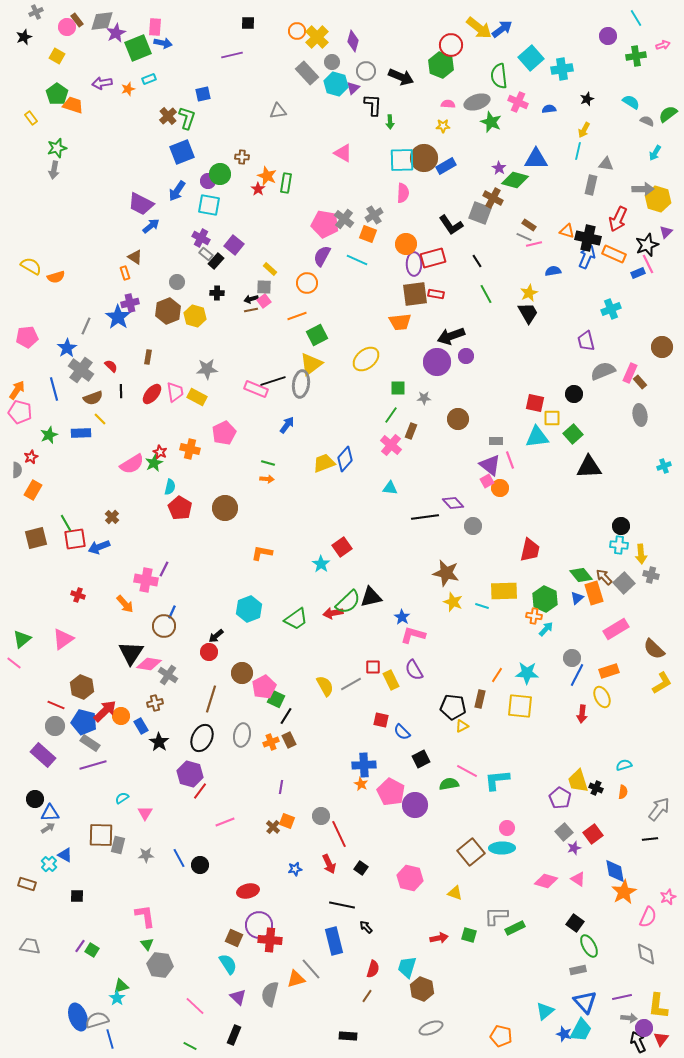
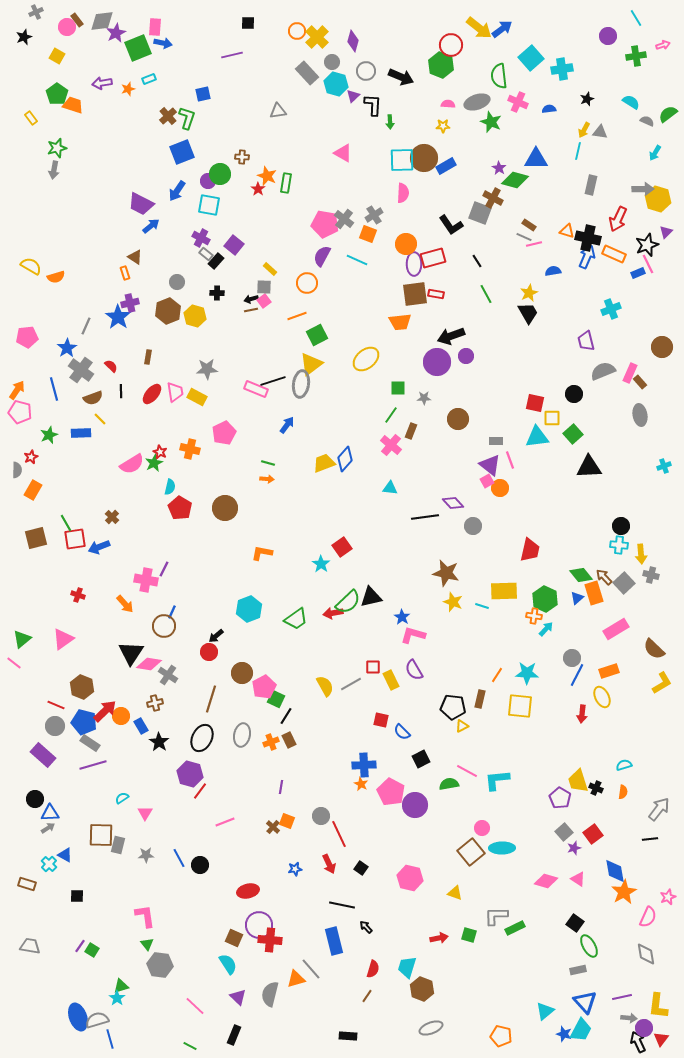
purple triangle at (353, 88): moved 8 px down
gray triangle at (606, 164): moved 6 px left, 32 px up
pink circle at (507, 828): moved 25 px left
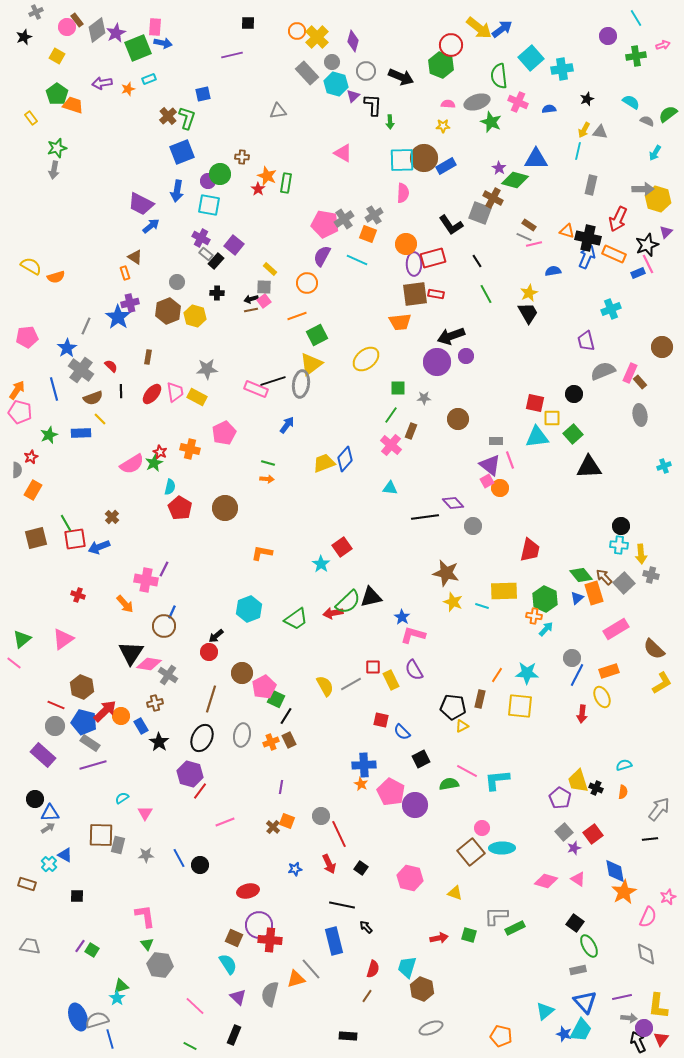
gray diamond at (102, 21): moved 5 px left, 9 px down; rotated 30 degrees counterclockwise
blue arrow at (177, 191): rotated 25 degrees counterclockwise
gray cross at (344, 219): rotated 18 degrees clockwise
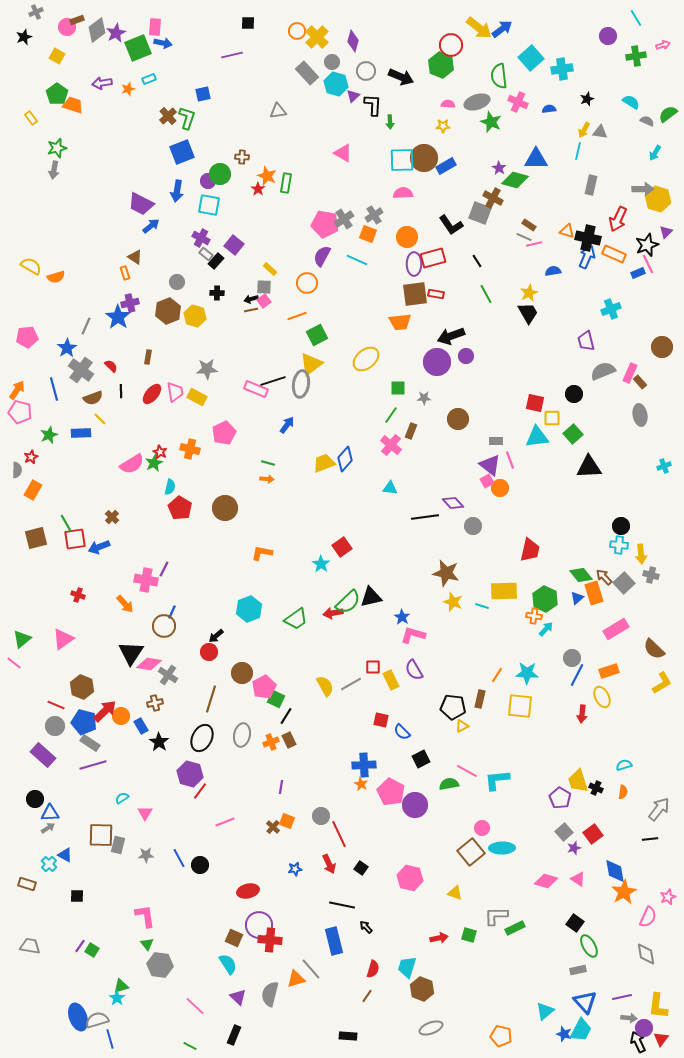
brown rectangle at (77, 20): rotated 72 degrees counterclockwise
pink semicircle at (403, 193): rotated 96 degrees counterclockwise
orange circle at (406, 244): moved 1 px right, 7 px up
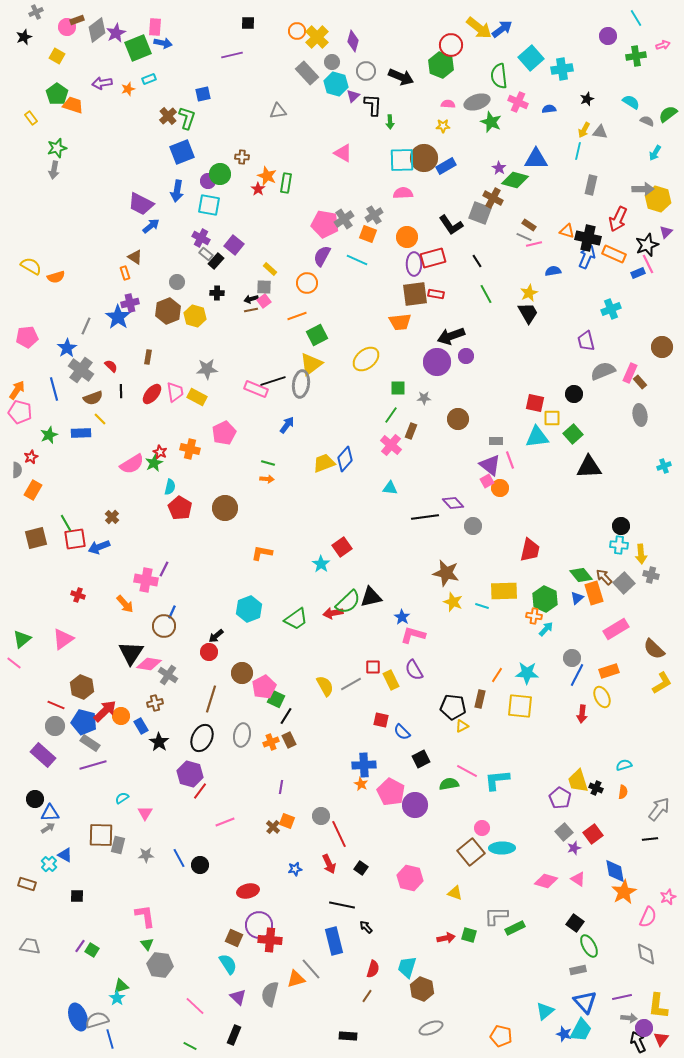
red arrow at (439, 938): moved 7 px right
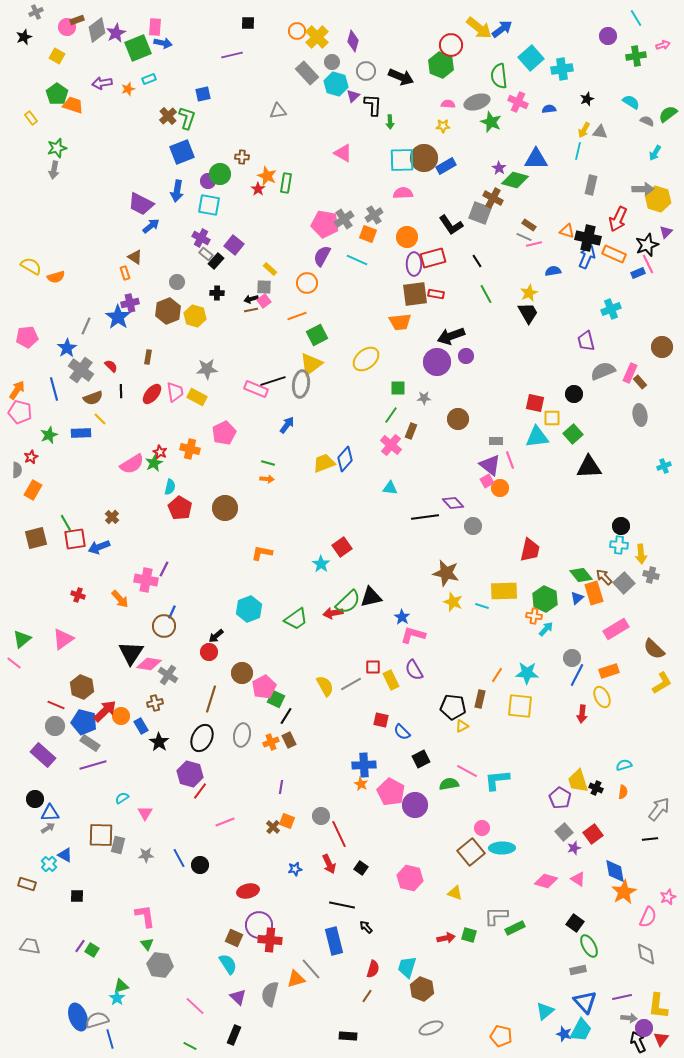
orange arrow at (125, 604): moved 5 px left, 5 px up
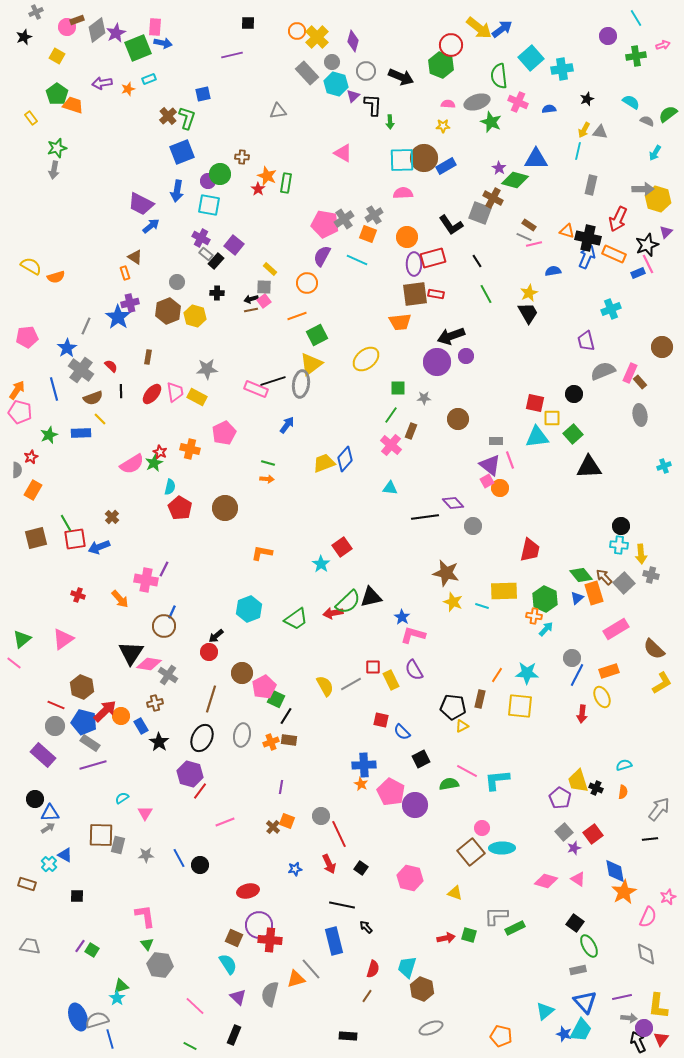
brown rectangle at (289, 740): rotated 56 degrees counterclockwise
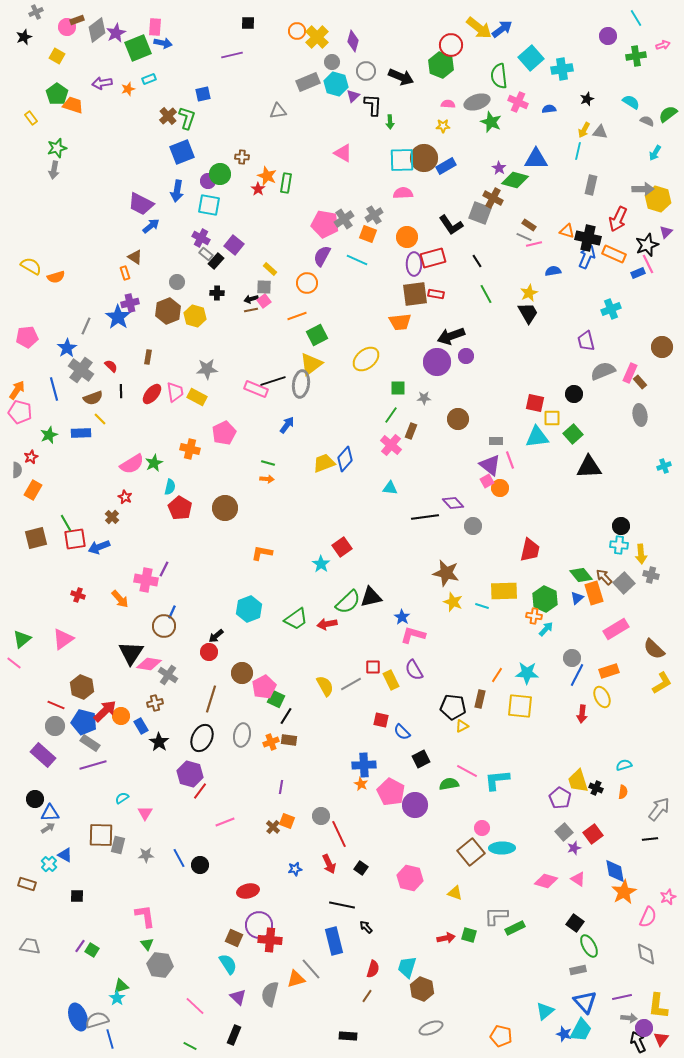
gray rectangle at (307, 73): moved 1 px right, 9 px down; rotated 70 degrees counterclockwise
red star at (160, 452): moved 35 px left, 45 px down
red arrow at (333, 613): moved 6 px left, 11 px down
